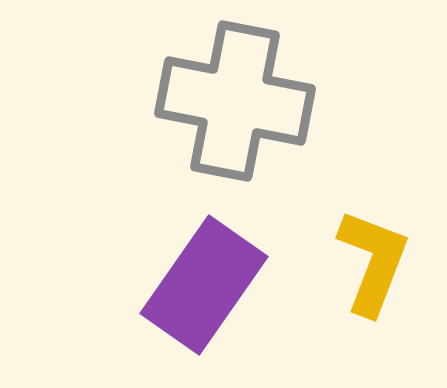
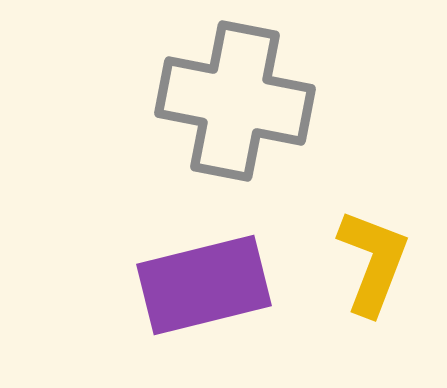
purple rectangle: rotated 41 degrees clockwise
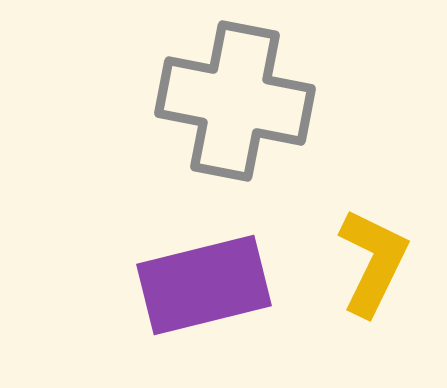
yellow L-shape: rotated 5 degrees clockwise
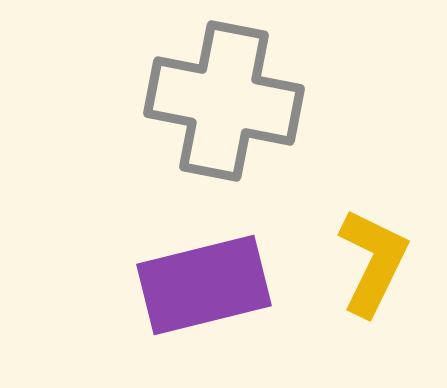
gray cross: moved 11 px left
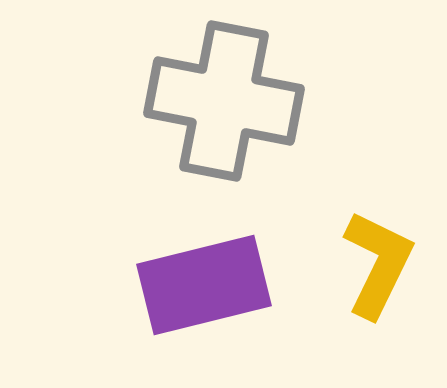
yellow L-shape: moved 5 px right, 2 px down
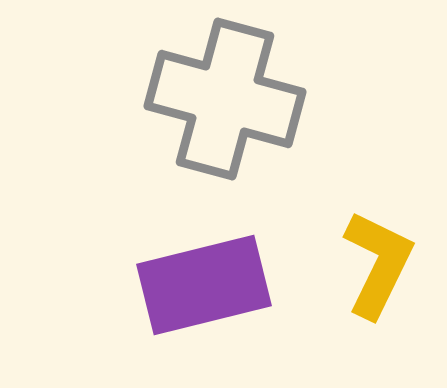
gray cross: moved 1 px right, 2 px up; rotated 4 degrees clockwise
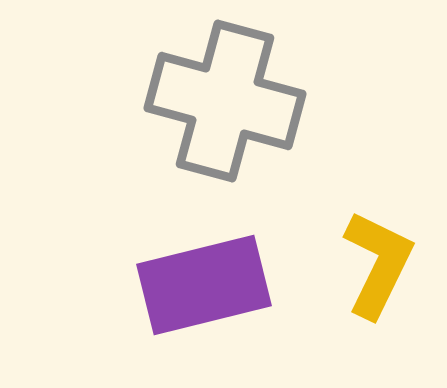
gray cross: moved 2 px down
